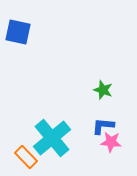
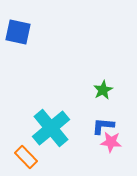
green star: rotated 24 degrees clockwise
cyan cross: moved 1 px left, 10 px up
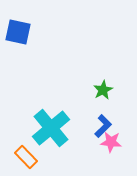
blue L-shape: rotated 130 degrees clockwise
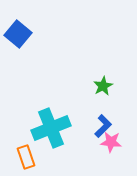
blue square: moved 2 px down; rotated 28 degrees clockwise
green star: moved 4 px up
cyan cross: rotated 18 degrees clockwise
orange rectangle: rotated 25 degrees clockwise
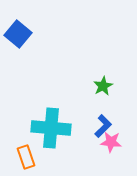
cyan cross: rotated 27 degrees clockwise
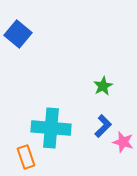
pink star: moved 12 px right; rotated 10 degrees clockwise
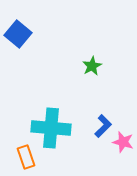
green star: moved 11 px left, 20 px up
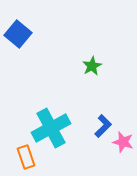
cyan cross: rotated 33 degrees counterclockwise
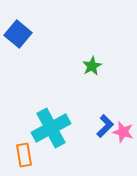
blue L-shape: moved 2 px right
pink star: moved 10 px up
orange rectangle: moved 2 px left, 2 px up; rotated 10 degrees clockwise
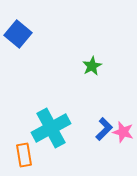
blue L-shape: moved 1 px left, 3 px down
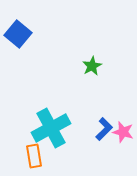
orange rectangle: moved 10 px right, 1 px down
